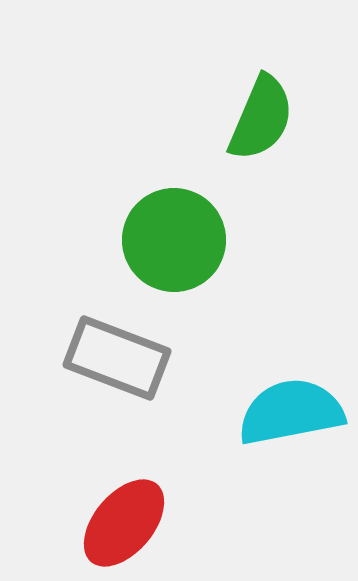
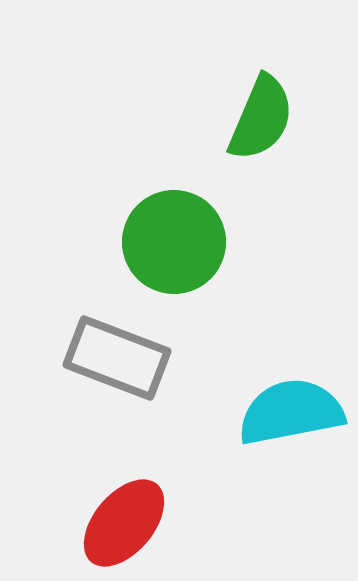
green circle: moved 2 px down
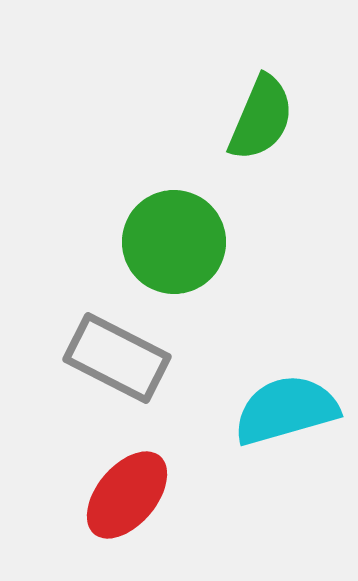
gray rectangle: rotated 6 degrees clockwise
cyan semicircle: moved 5 px left, 2 px up; rotated 5 degrees counterclockwise
red ellipse: moved 3 px right, 28 px up
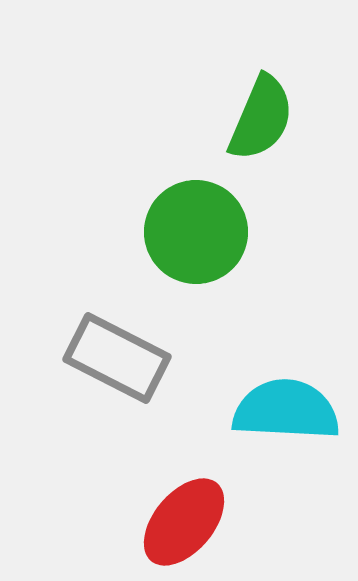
green circle: moved 22 px right, 10 px up
cyan semicircle: rotated 19 degrees clockwise
red ellipse: moved 57 px right, 27 px down
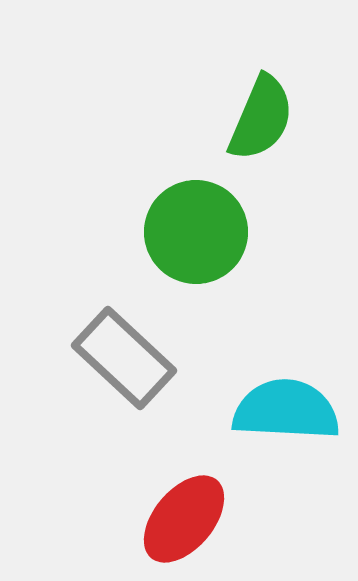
gray rectangle: moved 7 px right; rotated 16 degrees clockwise
red ellipse: moved 3 px up
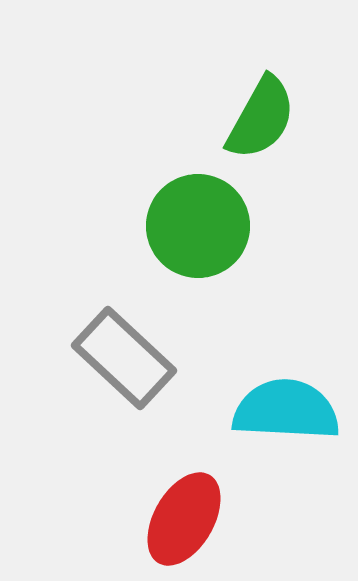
green semicircle: rotated 6 degrees clockwise
green circle: moved 2 px right, 6 px up
red ellipse: rotated 10 degrees counterclockwise
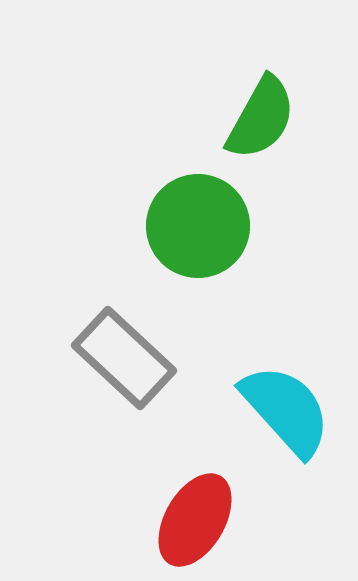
cyan semicircle: rotated 45 degrees clockwise
red ellipse: moved 11 px right, 1 px down
